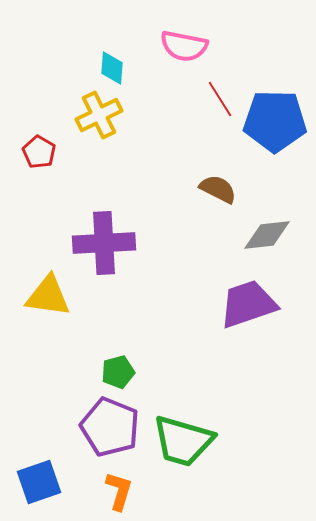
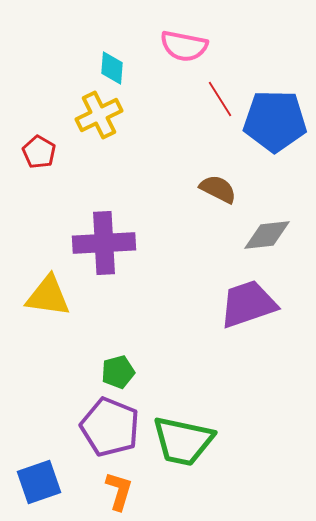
green trapezoid: rotated 4 degrees counterclockwise
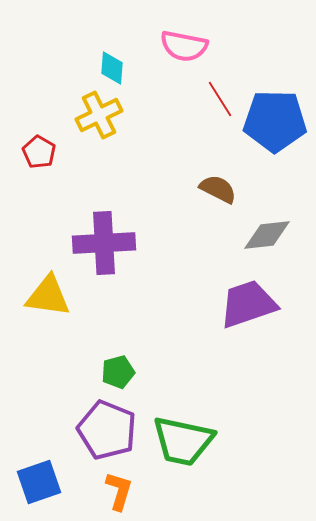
purple pentagon: moved 3 px left, 3 px down
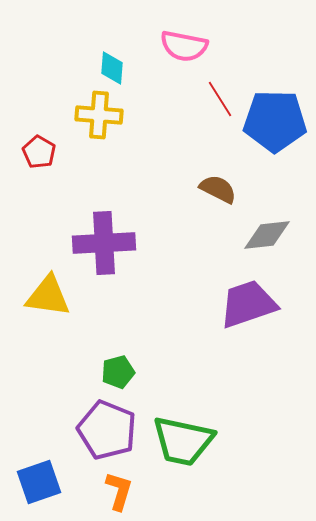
yellow cross: rotated 30 degrees clockwise
